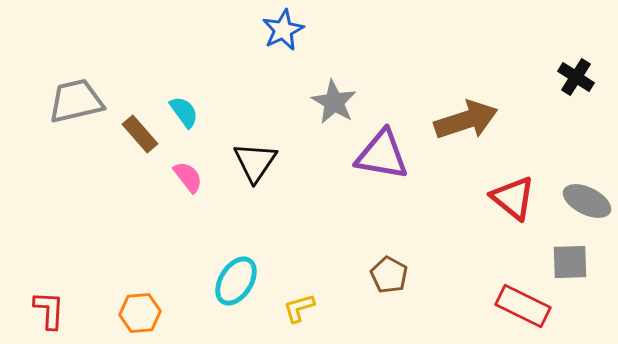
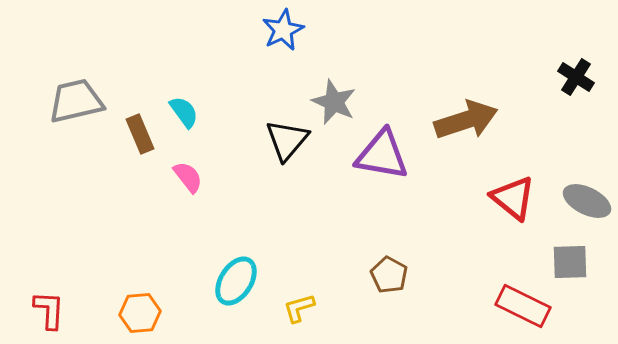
gray star: rotated 6 degrees counterclockwise
brown rectangle: rotated 18 degrees clockwise
black triangle: moved 32 px right, 22 px up; rotated 6 degrees clockwise
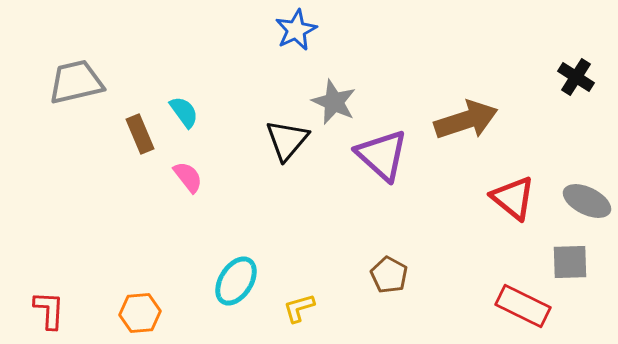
blue star: moved 13 px right
gray trapezoid: moved 19 px up
purple triangle: rotated 32 degrees clockwise
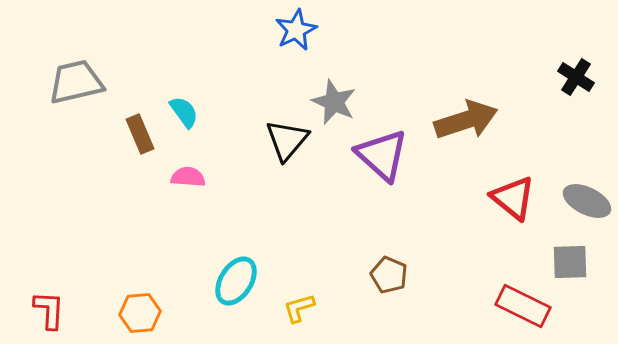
pink semicircle: rotated 48 degrees counterclockwise
brown pentagon: rotated 6 degrees counterclockwise
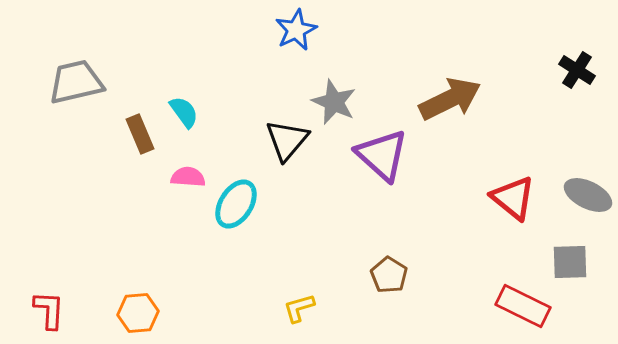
black cross: moved 1 px right, 7 px up
brown arrow: moved 16 px left, 21 px up; rotated 8 degrees counterclockwise
gray ellipse: moved 1 px right, 6 px up
brown pentagon: rotated 9 degrees clockwise
cyan ellipse: moved 77 px up
orange hexagon: moved 2 px left
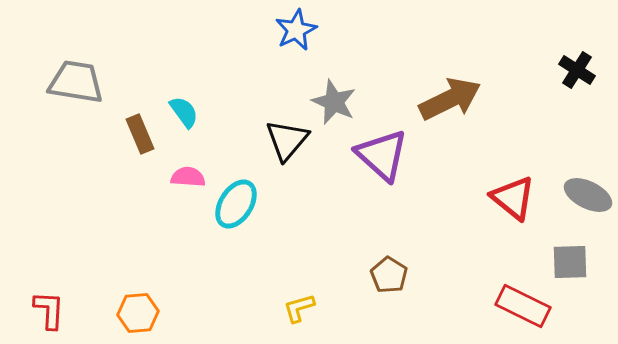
gray trapezoid: rotated 22 degrees clockwise
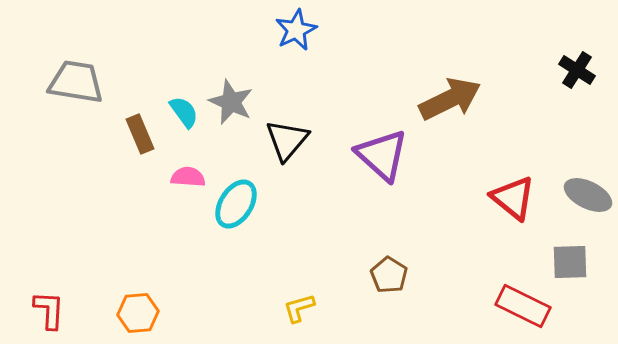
gray star: moved 103 px left
